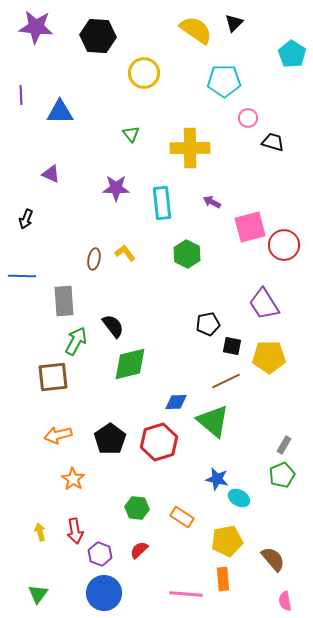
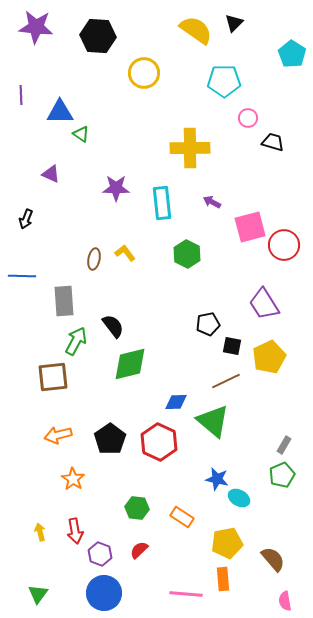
green triangle at (131, 134): moved 50 px left; rotated 18 degrees counterclockwise
yellow pentagon at (269, 357): rotated 24 degrees counterclockwise
red hexagon at (159, 442): rotated 18 degrees counterclockwise
yellow pentagon at (227, 541): moved 2 px down
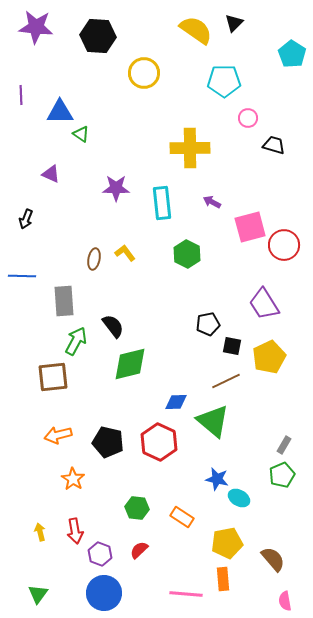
black trapezoid at (273, 142): moved 1 px right, 3 px down
black pentagon at (110, 439): moved 2 px left, 3 px down; rotated 24 degrees counterclockwise
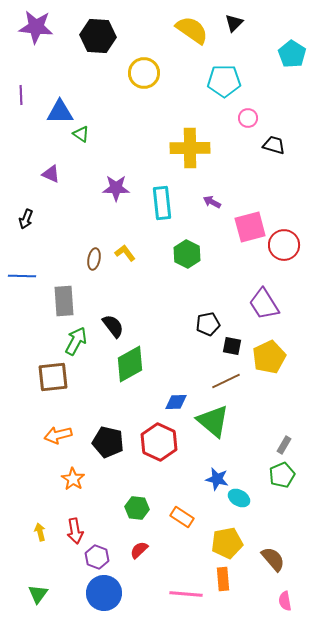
yellow semicircle at (196, 30): moved 4 px left
green diamond at (130, 364): rotated 15 degrees counterclockwise
purple hexagon at (100, 554): moved 3 px left, 3 px down
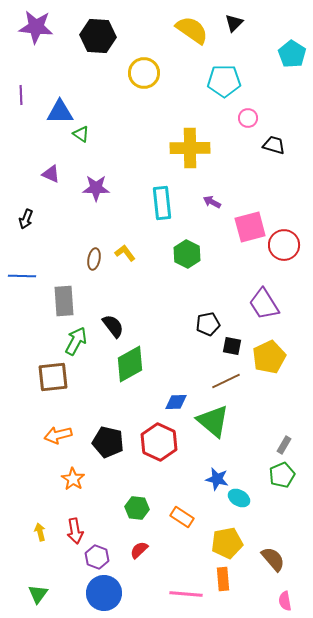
purple star at (116, 188): moved 20 px left
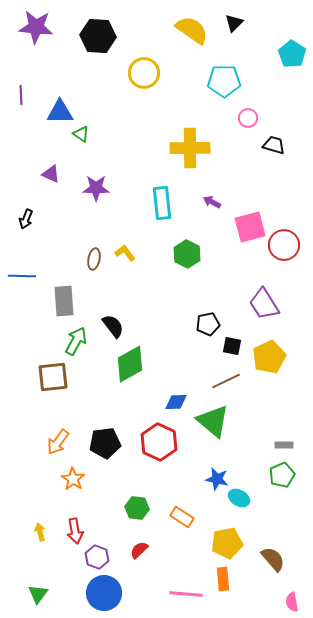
orange arrow at (58, 435): moved 7 px down; rotated 40 degrees counterclockwise
black pentagon at (108, 442): moved 3 px left, 1 px down; rotated 20 degrees counterclockwise
gray rectangle at (284, 445): rotated 60 degrees clockwise
pink semicircle at (285, 601): moved 7 px right, 1 px down
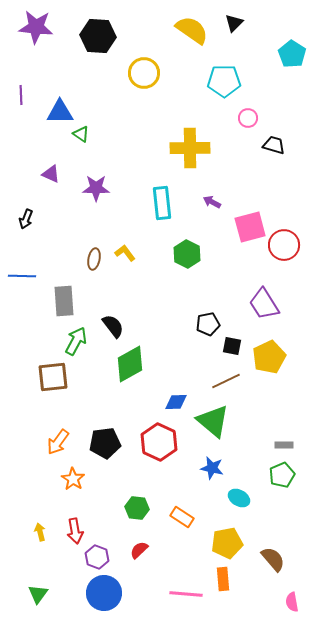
blue star at (217, 479): moved 5 px left, 11 px up
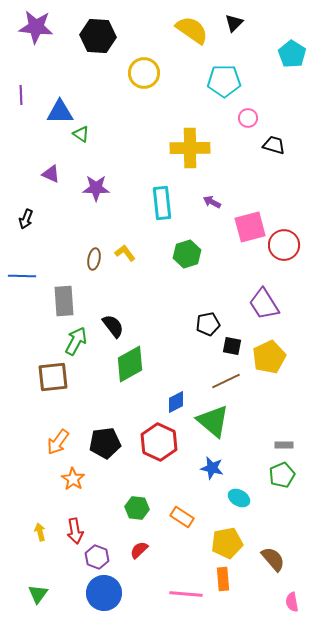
green hexagon at (187, 254): rotated 16 degrees clockwise
blue diamond at (176, 402): rotated 25 degrees counterclockwise
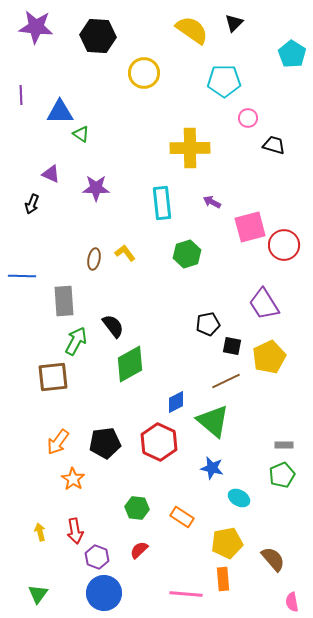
black arrow at (26, 219): moved 6 px right, 15 px up
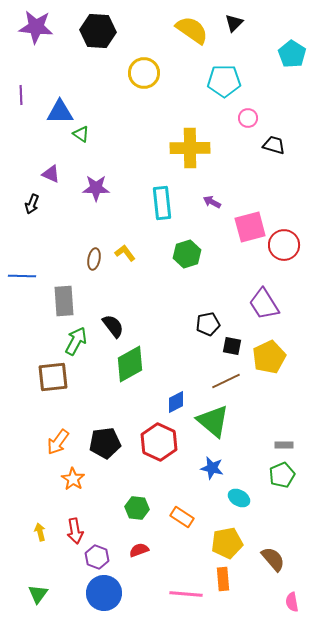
black hexagon at (98, 36): moved 5 px up
red semicircle at (139, 550): rotated 24 degrees clockwise
